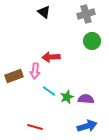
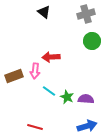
green star: rotated 24 degrees counterclockwise
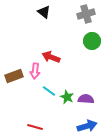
red arrow: rotated 24 degrees clockwise
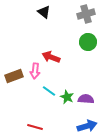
green circle: moved 4 px left, 1 px down
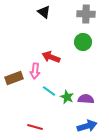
gray cross: rotated 18 degrees clockwise
green circle: moved 5 px left
brown rectangle: moved 2 px down
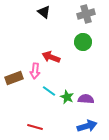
gray cross: rotated 18 degrees counterclockwise
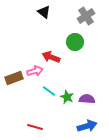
gray cross: moved 2 px down; rotated 18 degrees counterclockwise
green circle: moved 8 px left
pink arrow: rotated 112 degrees counterclockwise
purple semicircle: moved 1 px right
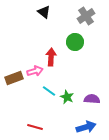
red arrow: rotated 72 degrees clockwise
purple semicircle: moved 5 px right
blue arrow: moved 1 px left, 1 px down
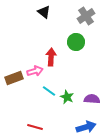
green circle: moved 1 px right
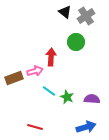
black triangle: moved 21 px right
